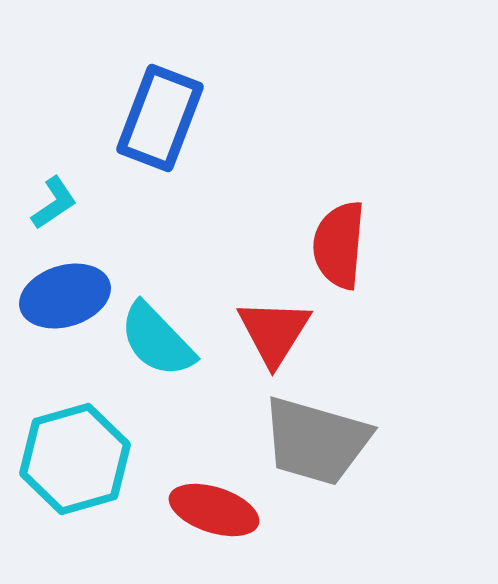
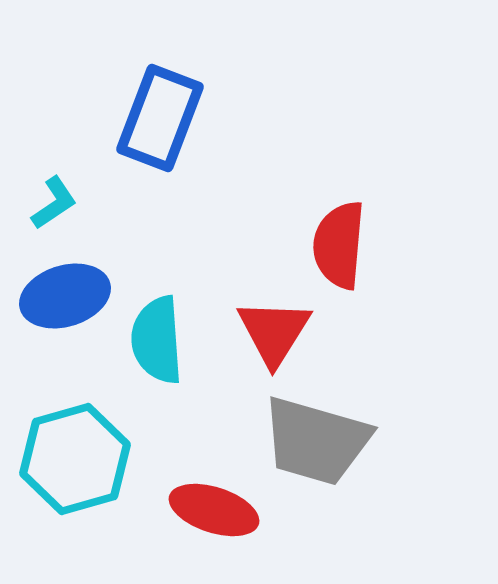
cyan semicircle: rotated 40 degrees clockwise
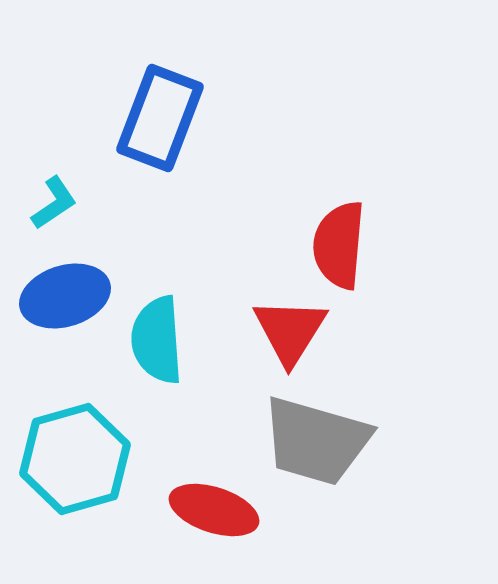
red triangle: moved 16 px right, 1 px up
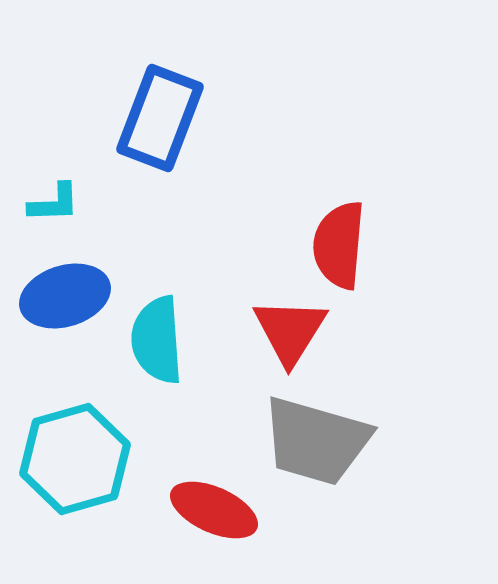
cyan L-shape: rotated 32 degrees clockwise
red ellipse: rotated 6 degrees clockwise
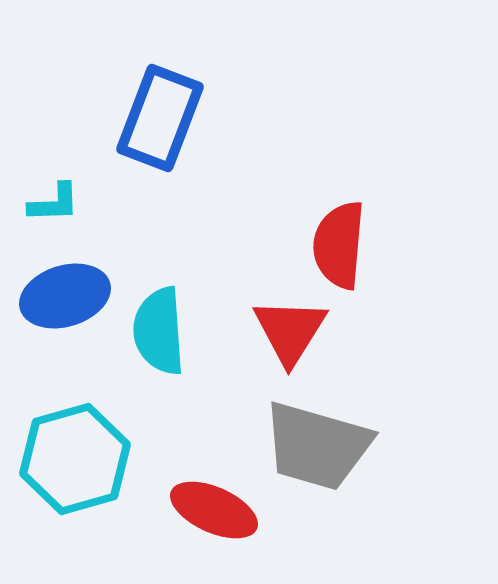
cyan semicircle: moved 2 px right, 9 px up
gray trapezoid: moved 1 px right, 5 px down
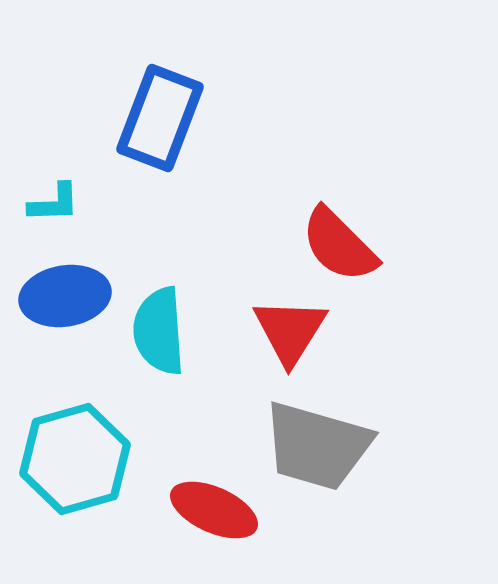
red semicircle: rotated 50 degrees counterclockwise
blue ellipse: rotated 8 degrees clockwise
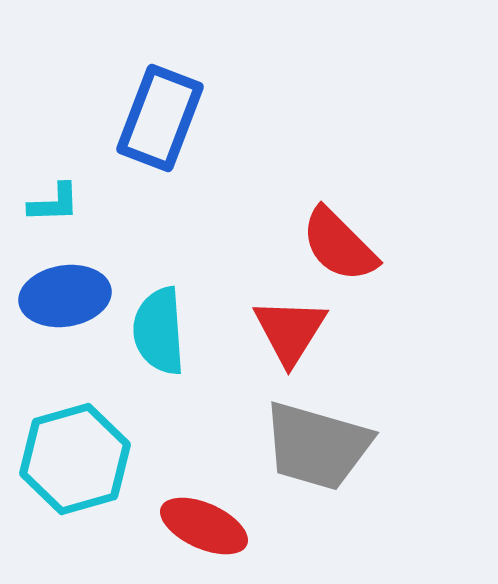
red ellipse: moved 10 px left, 16 px down
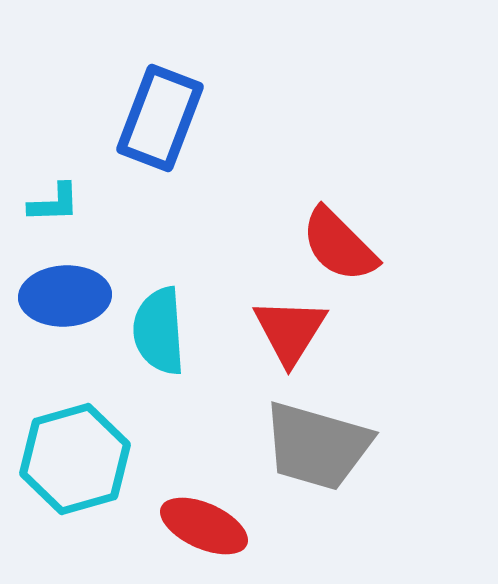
blue ellipse: rotated 6 degrees clockwise
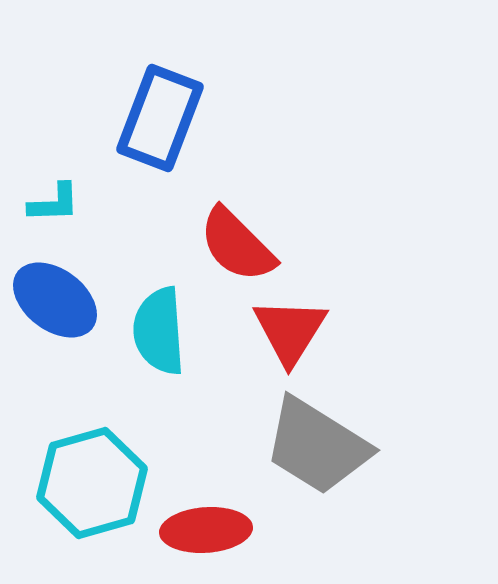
red semicircle: moved 102 px left
blue ellipse: moved 10 px left, 4 px down; rotated 40 degrees clockwise
gray trapezoid: rotated 16 degrees clockwise
cyan hexagon: moved 17 px right, 24 px down
red ellipse: moved 2 px right, 4 px down; rotated 28 degrees counterclockwise
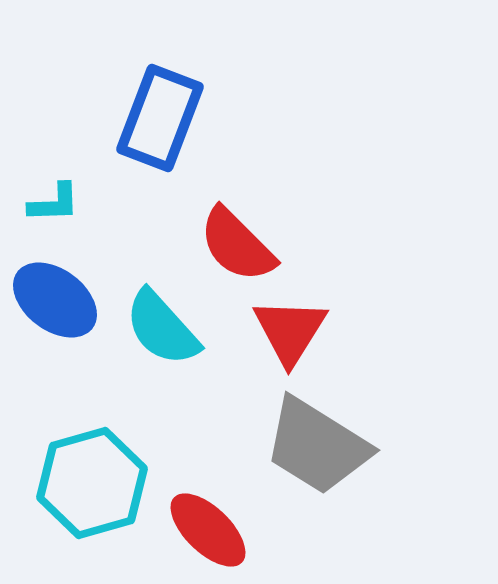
cyan semicircle: moved 3 px right, 3 px up; rotated 38 degrees counterclockwise
red ellipse: moved 2 px right; rotated 48 degrees clockwise
